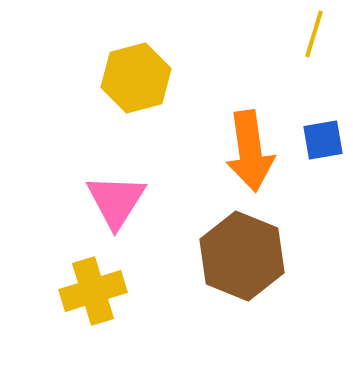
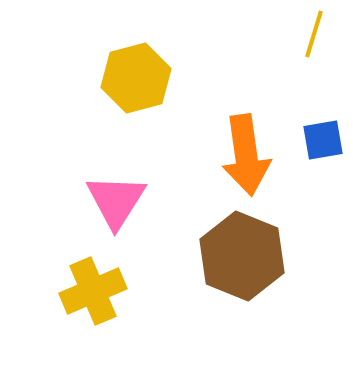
orange arrow: moved 4 px left, 4 px down
yellow cross: rotated 6 degrees counterclockwise
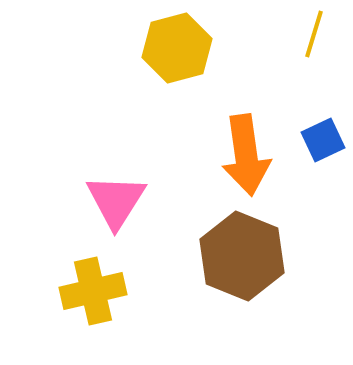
yellow hexagon: moved 41 px right, 30 px up
blue square: rotated 15 degrees counterclockwise
yellow cross: rotated 10 degrees clockwise
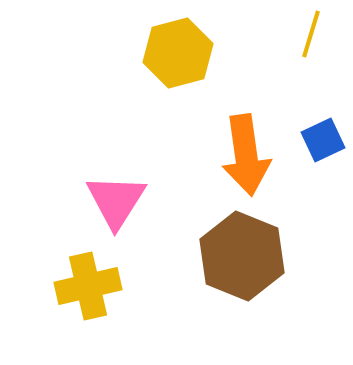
yellow line: moved 3 px left
yellow hexagon: moved 1 px right, 5 px down
yellow cross: moved 5 px left, 5 px up
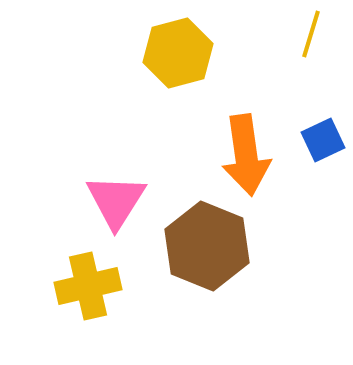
brown hexagon: moved 35 px left, 10 px up
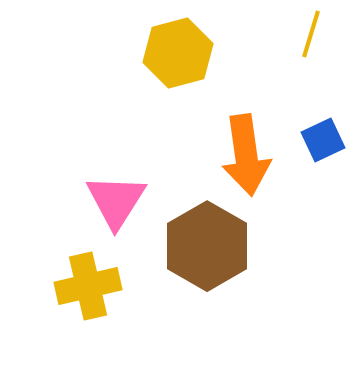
brown hexagon: rotated 8 degrees clockwise
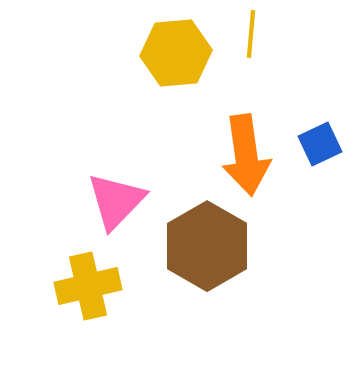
yellow line: moved 60 px left; rotated 12 degrees counterclockwise
yellow hexagon: moved 2 px left; rotated 10 degrees clockwise
blue square: moved 3 px left, 4 px down
pink triangle: rotated 12 degrees clockwise
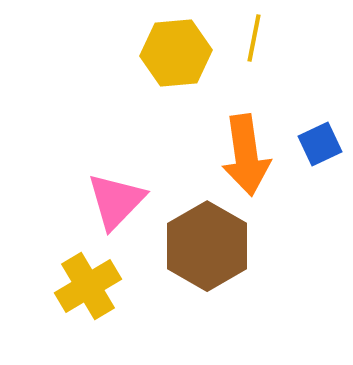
yellow line: moved 3 px right, 4 px down; rotated 6 degrees clockwise
yellow cross: rotated 18 degrees counterclockwise
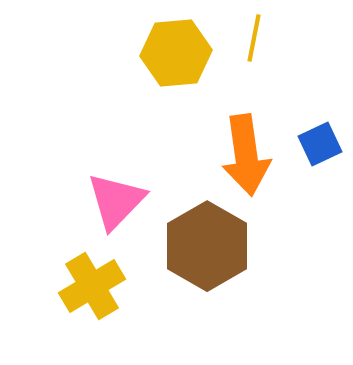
yellow cross: moved 4 px right
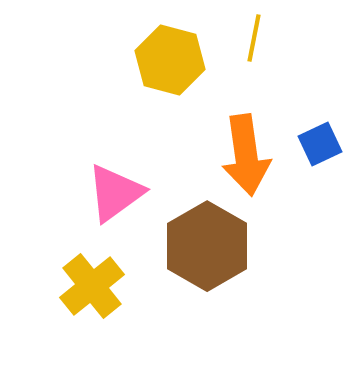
yellow hexagon: moved 6 px left, 7 px down; rotated 20 degrees clockwise
pink triangle: moved 1 px left, 8 px up; rotated 10 degrees clockwise
yellow cross: rotated 8 degrees counterclockwise
